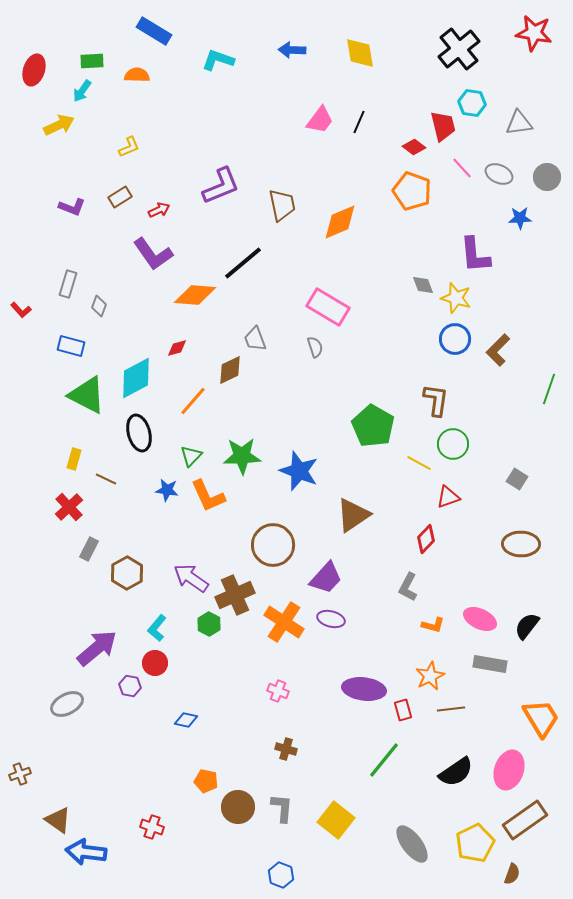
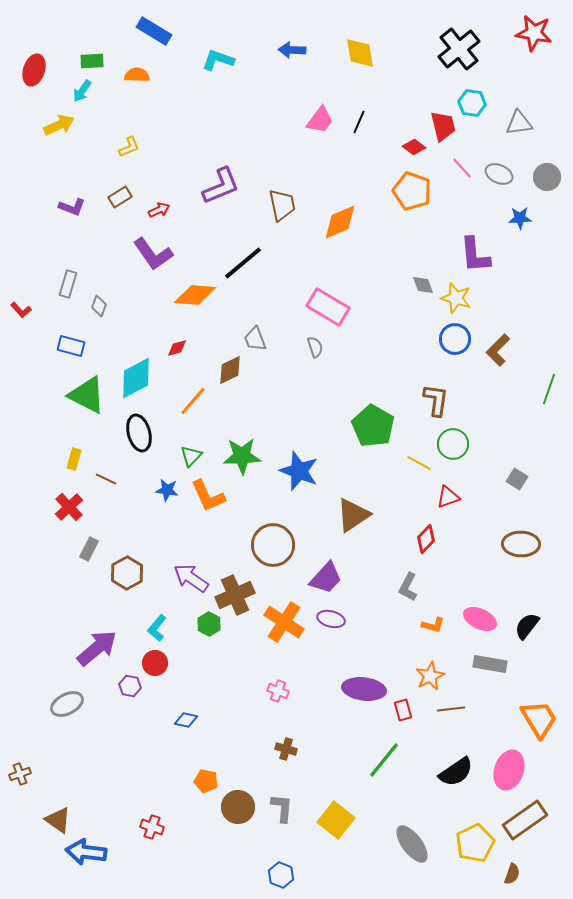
orange trapezoid at (541, 718): moved 2 px left, 1 px down
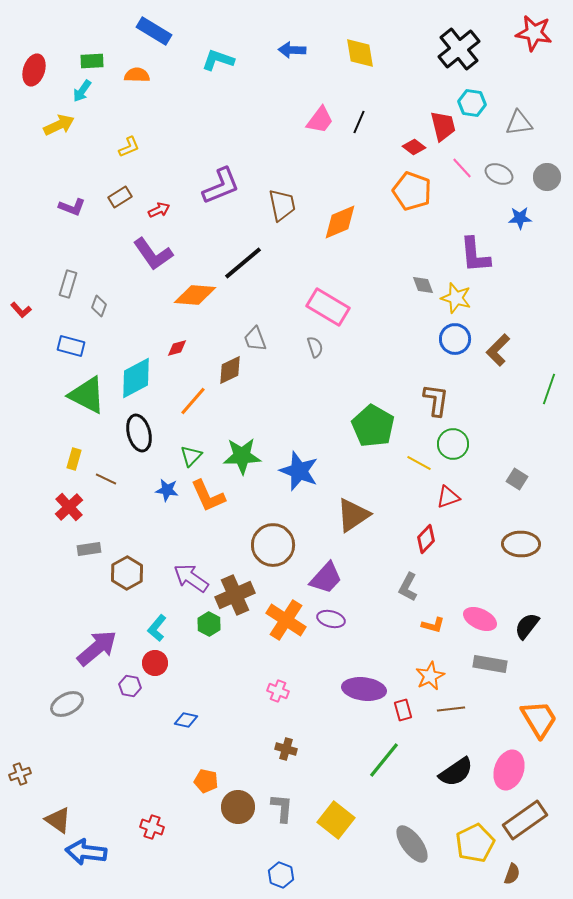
gray rectangle at (89, 549): rotated 55 degrees clockwise
orange cross at (284, 622): moved 2 px right, 2 px up
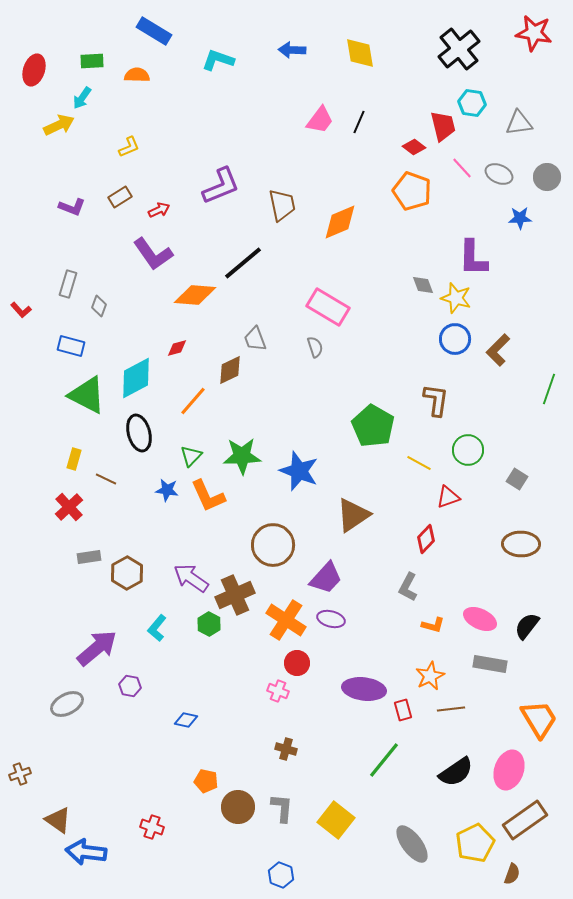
cyan arrow at (82, 91): moved 7 px down
purple L-shape at (475, 255): moved 2 px left, 3 px down; rotated 6 degrees clockwise
green circle at (453, 444): moved 15 px right, 6 px down
gray rectangle at (89, 549): moved 8 px down
red circle at (155, 663): moved 142 px right
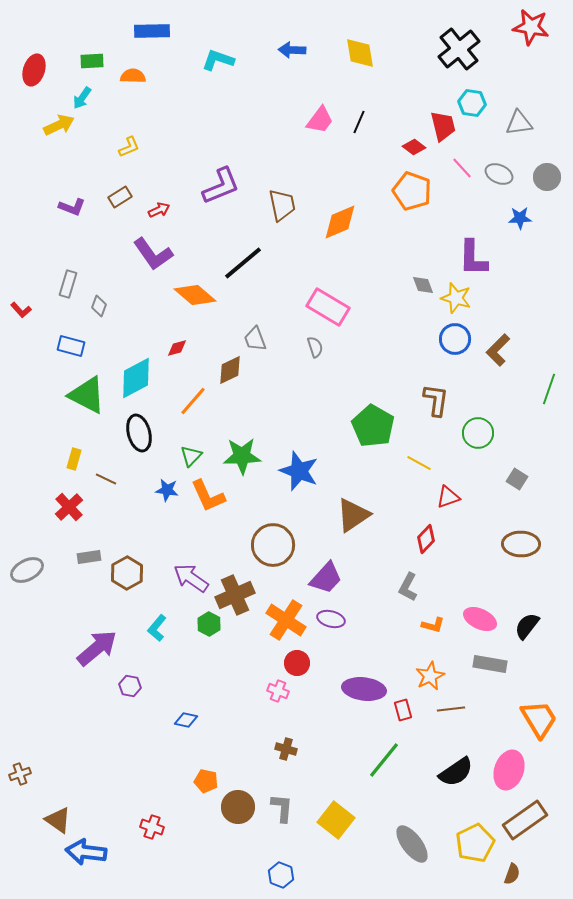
blue rectangle at (154, 31): moved 2 px left; rotated 32 degrees counterclockwise
red star at (534, 33): moved 3 px left, 6 px up
orange semicircle at (137, 75): moved 4 px left, 1 px down
orange diamond at (195, 295): rotated 36 degrees clockwise
green circle at (468, 450): moved 10 px right, 17 px up
gray ellipse at (67, 704): moved 40 px left, 134 px up
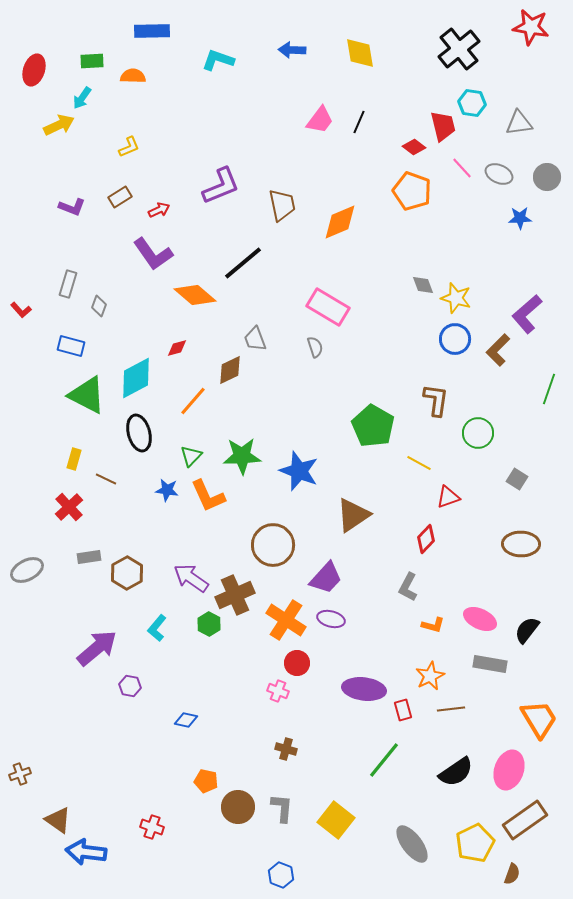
purple L-shape at (473, 258): moved 54 px right, 56 px down; rotated 48 degrees clockwise
black semicircle at (527, 626): moved 4 px down
